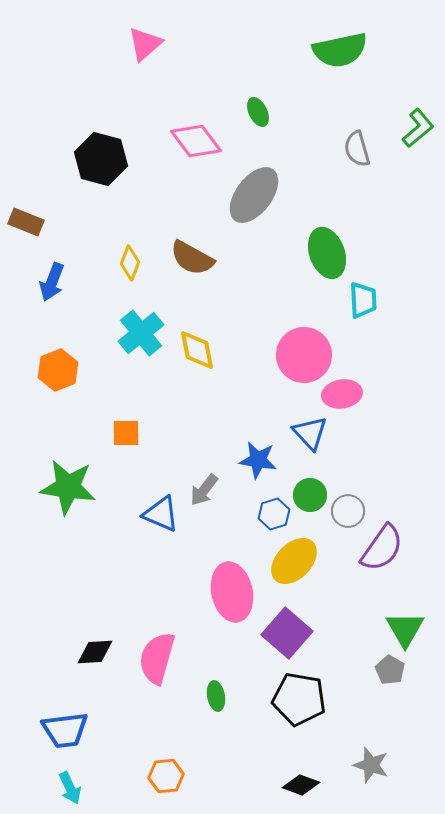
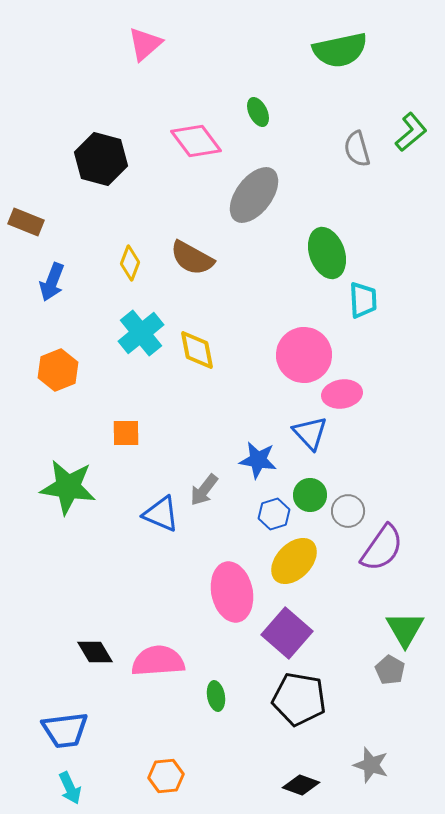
green L-shape at (418, 128): moved 7 px left, 4 px down
black diamond at (95, 652): rotated 63 degrees clockwise
pink semicircle at (157, 658): moved 1 px right, 3 px down; rotated 70 degrees clockwise
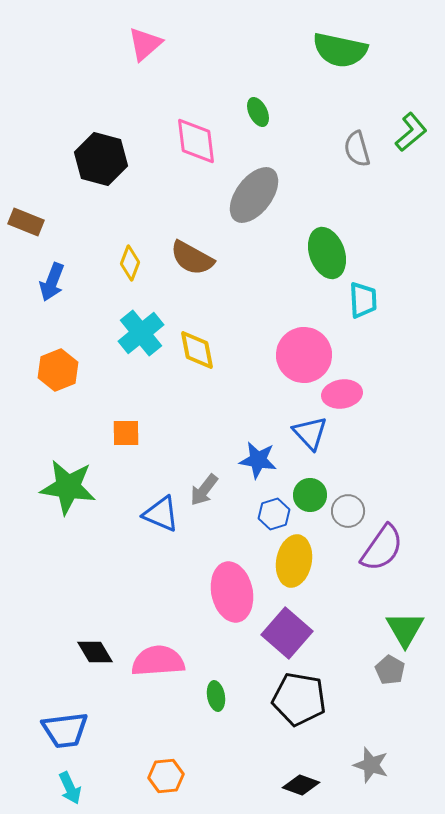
green semicircle at (340, 50): rotated 24 degrees clockwise
pink diamond at (196, 141): rotated 30 degrees clockwise
yellow ellipse at (294, 561): rotated 33 degrees counterclockwise
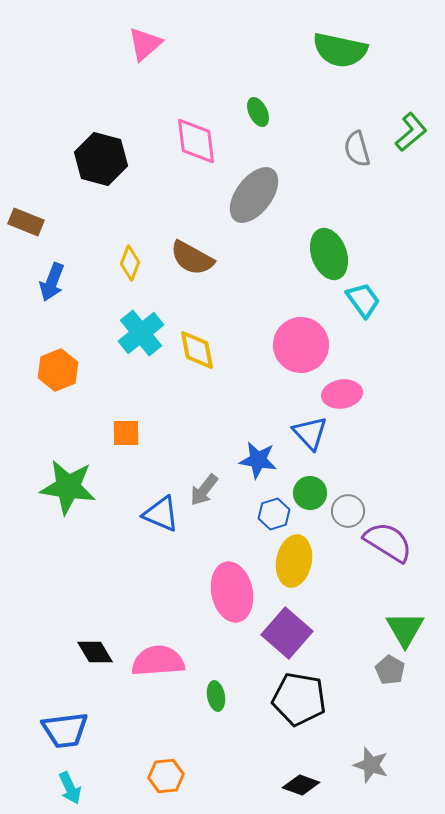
green ellipse at (327, 253): moved 2 px right, 1 px down
cyan trapezoid at (363, 300): rotated 33 degrees counterclockwise
pink circle at (304, 355): moved 3 px left, 10 px up
green circle at (310, 495): moved 2 px up
purple semicircle at (382, 548): moved 6 px right, 6 px up; rotated 93 degrees counterclockwise
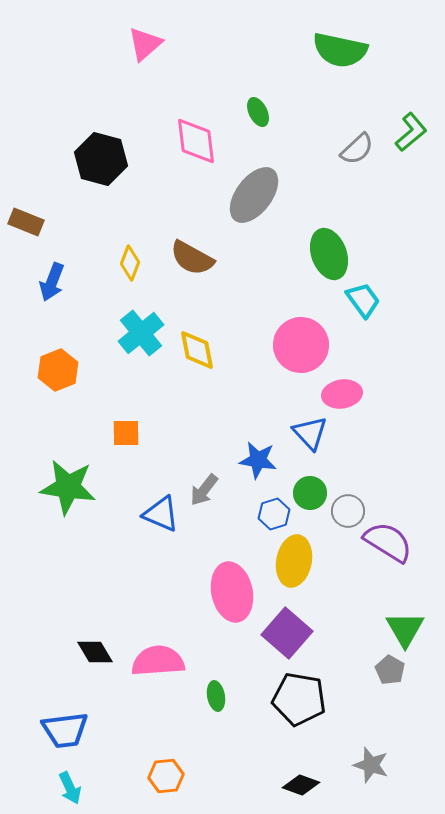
gray semicircle at (357, 149): rotated 117 degrees counterclockwise
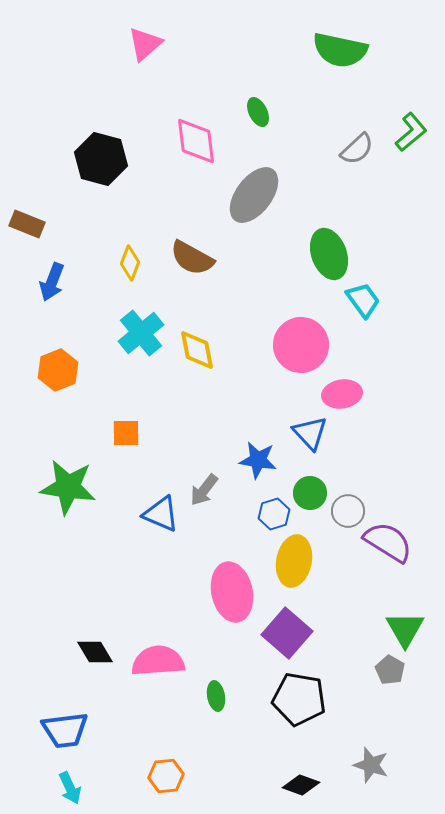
brown rectangle at (26, 222): moved 1 px right, 2 px down
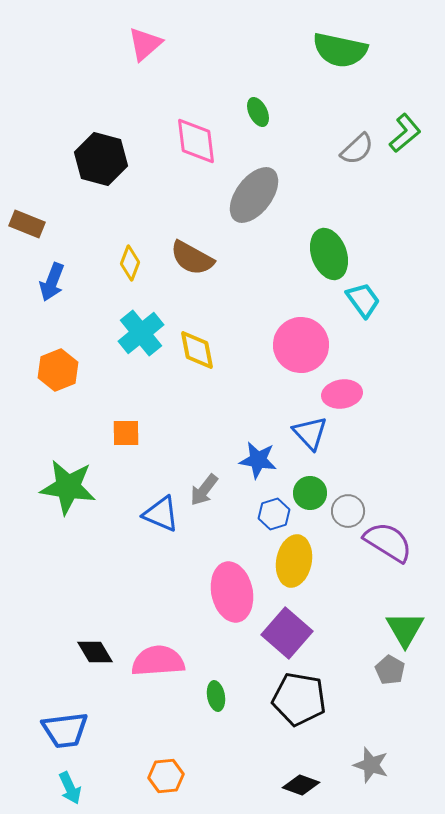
green L-shape at (411, 132): moved 6 px left, 1 px down
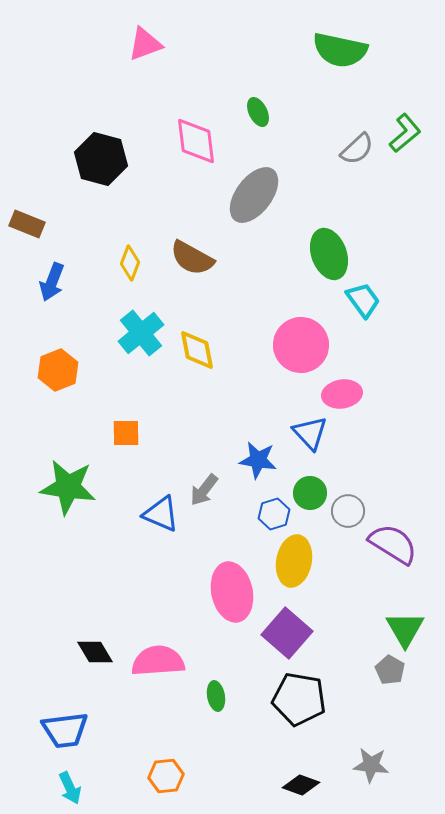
pink triangle at (145, 44): rotated 21 degrees clockwise
purple semicircle at (388, 542): moved 5 px right, 2 px down
gray star at (371, 765): rotated 12 degrees counterclockwise
